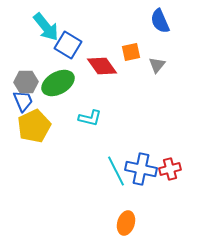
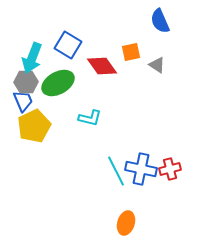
cyan arrow: moved 14 px left, 31 px down; rotated 60 degrees clockwise
gray triangle: rotated 36 degrees counterclockwise
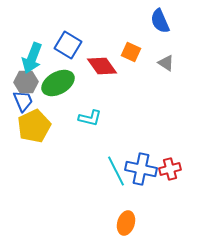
orange square: rotated 36 degrees clockwise
gray triangle: moved 9 px right, 2 px up
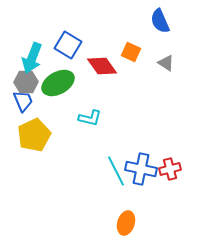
yellow pentagon: moved 9 px down
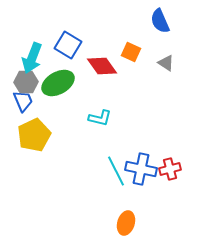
cyan L-shape: moved 10 px right
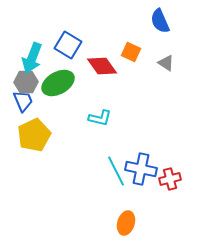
red cross: moved 10 px down
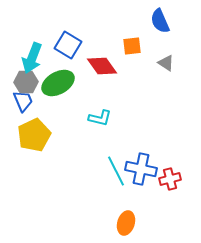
orange square: moved 1 px right, 6 px up; rotated 30 degrees counterclockwise
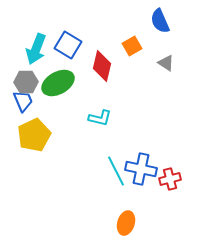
orange square: rotated 24 degrees counterclockwise
cyan arrow: moved 4 px right, 9 px up
red diamond: rotated 48 degrees clockwise
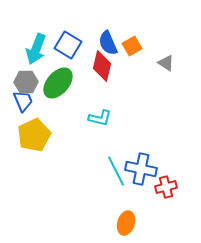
blue semicircle: moved 52 px left, 22 px down
green ellipse: rotated 20 degrees counterclockwise
red cross: moved 4 px left, 8 px down
